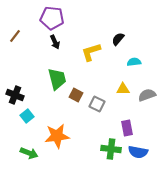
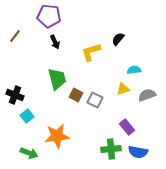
purple pentagon: moved 3 px left, 2 px up
cyan semicircle: moved 8 px down
yellow triangle: rotated 16 degrees counterclockwise
gray square: moved 2 px left, 4 px up
purple rectangle: moved 1 px up; rotated 28 degrees counterclockwise
green cross: rotated 12 degrees counterclockwise
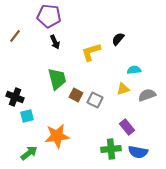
black cross: moved 2 px down
cyan square: rotated 24 degrees clockwise
green arrow: rotated 60 degrees counterclockwise
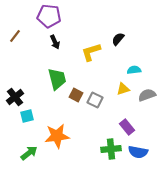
black cross: rotated 30 degrees clockwise
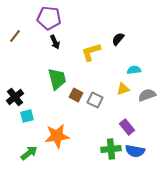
purple pentagon: moved 2 px down
blue semicircle: moved 3 px left, 1 px up
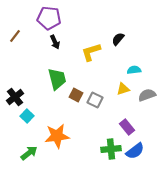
cyan square: rotated 32 degrees counterclockwise
blue semicircle: rotated 48 degrees counterclockwise
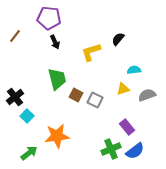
green cross: rotated 18 degrees counterclockwise
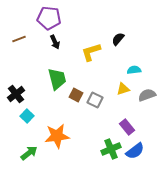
brown line: moved 4 px right, 3 px down; rotated 32 degrees clockwise
black cross: moved 1 px right, 3 px up
